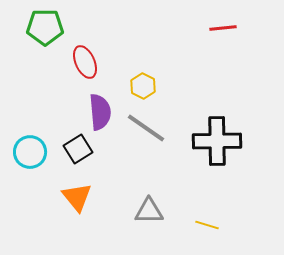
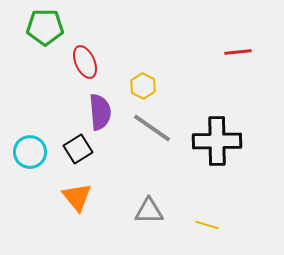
red line: moved 15 px right, 24 px down
gray line: moved 6 px right
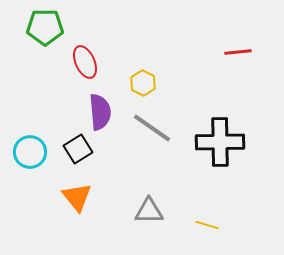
yellow hexagon: moved 3 px up
black cross: moved 3 px right, 1 px down
